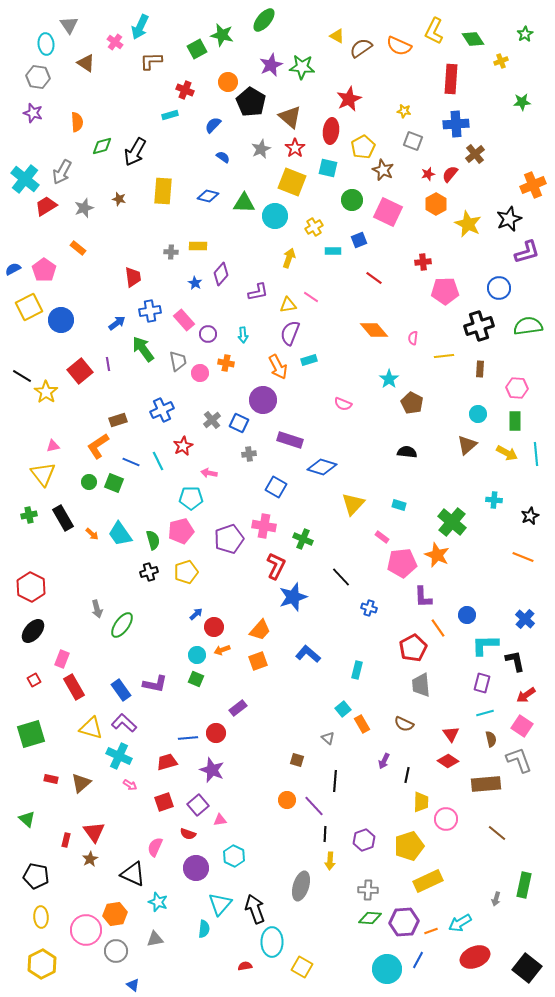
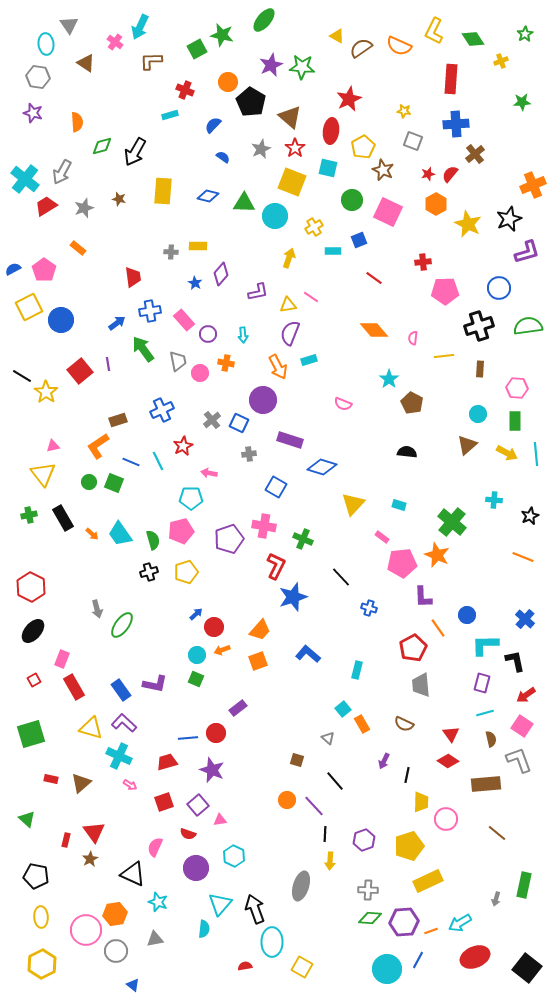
black line at (335, 781): rotated 45 degrees counterclockwise
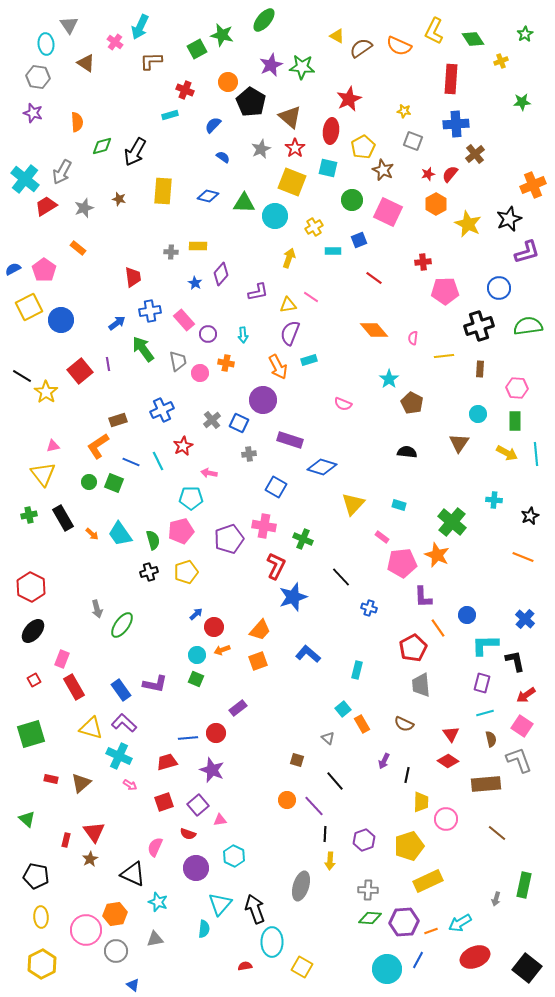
brown triangle at (467, 445): moved 8 px left, 2 px up; rotated 15 degrees counterclockwise
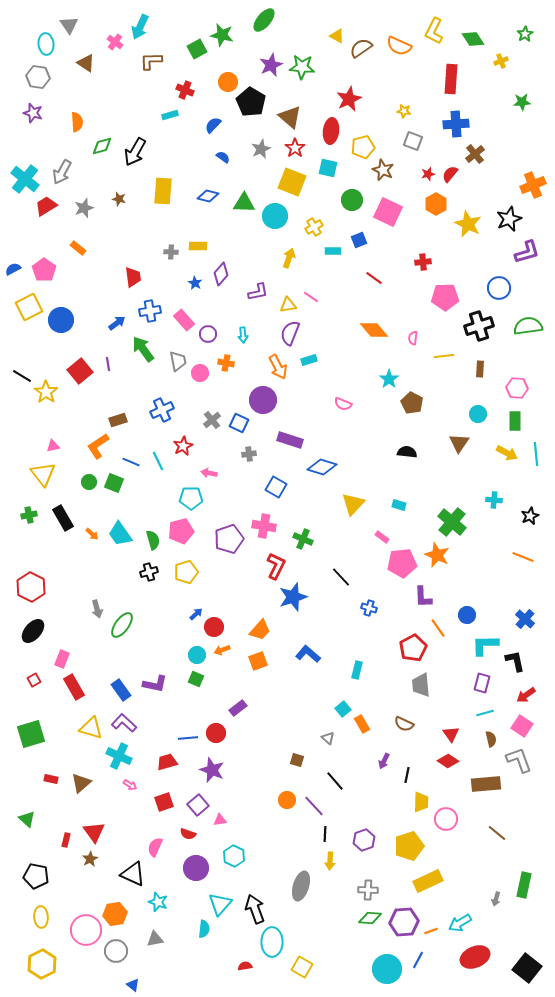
yellow pentagon at (363, 147): rotated 15 degrees clockwise
pink pentagon at (445, 291): moved 6 px down
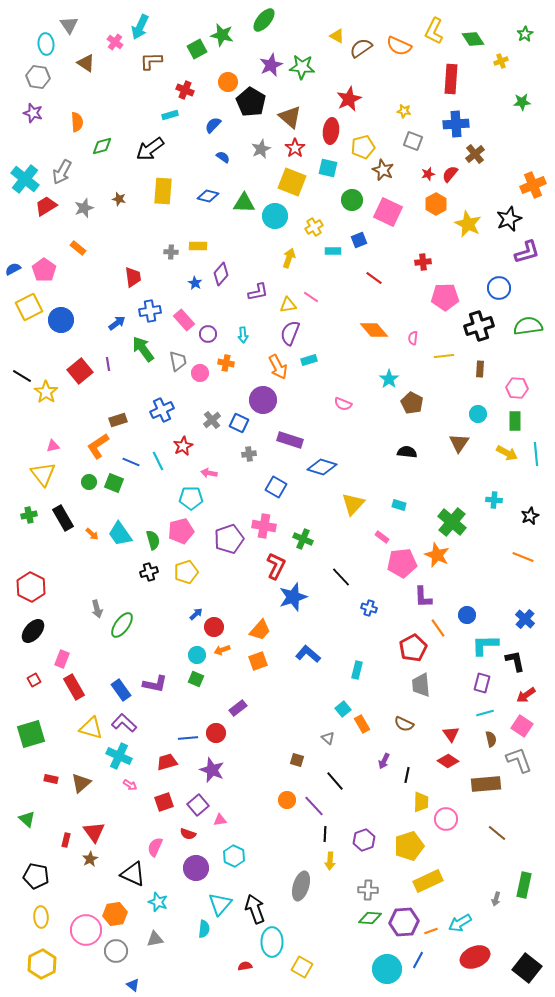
black arrow at (135, 152): moved 15 px right, 3 px up; rotated 24 degrees clockwise
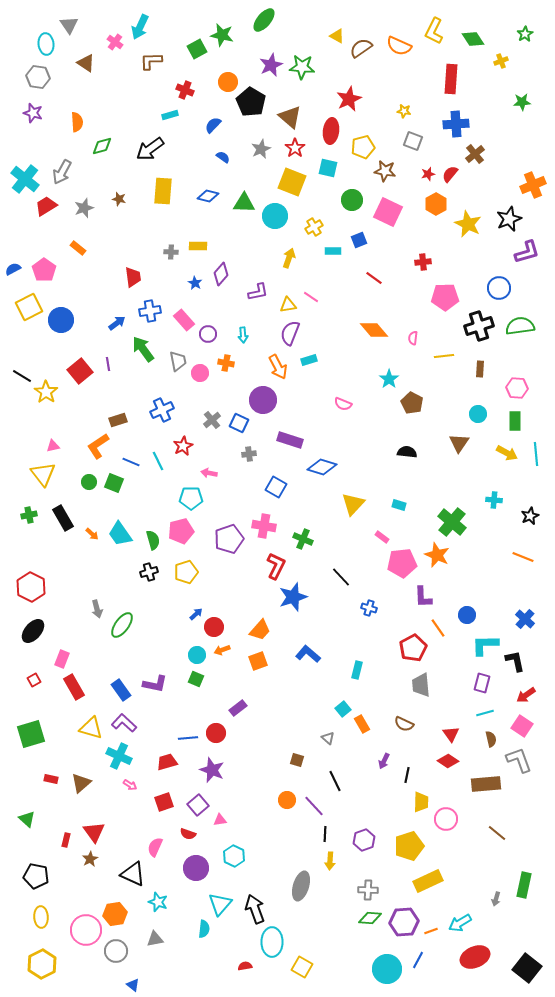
brown star at (383, 170): moved 2 px right, 1 px down; rotated 15 degrees counterclockwise
green semicircle at (528, 326): moved 8 px left
black line at (335, 781): rotated 15 degrees clockwise
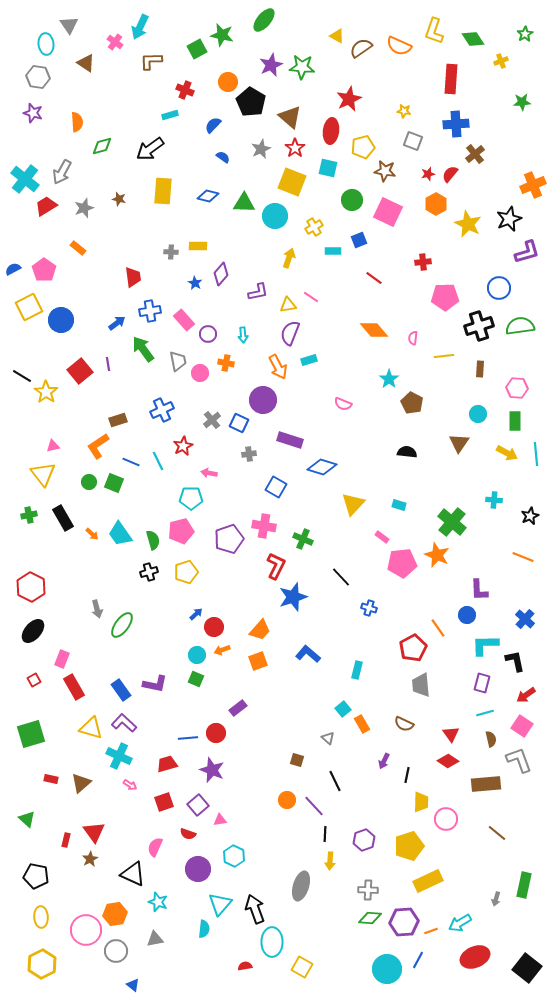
yellow L-shape at (434, 31): rotated 8 degrees counterclockwise
purple L-shape at (423, 597): moved 56 px right, 7 px up
red trapezoid at (167, 762): moved 2 px down
purple circle at (196, 868): moved 2 px right, 1 px down
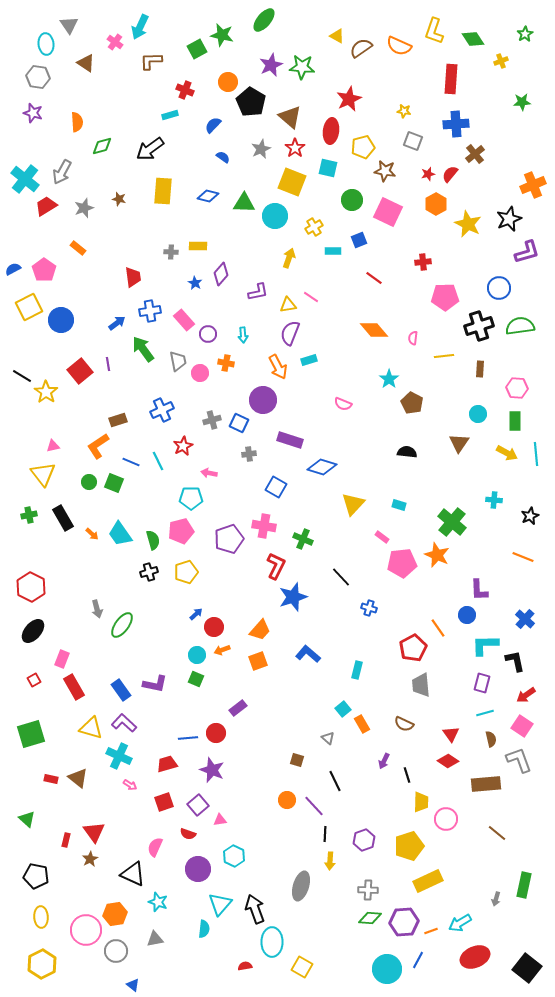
gray cross at (212, 420): rotated 24 degrees clockwise
black line at (407, 775): rotated 28 degrees counterclockwise
brown triangle at (81, 783): moved 3 px left, 5 px up; rotated 40 degrees counterclockwise
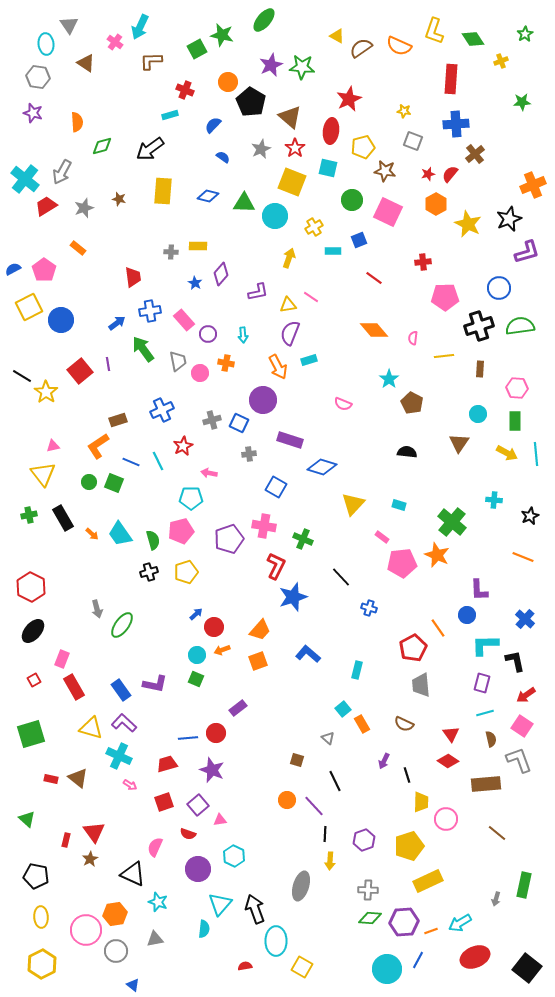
cyan ellipse at (272, 942): moved 4 px right, 1 px up
